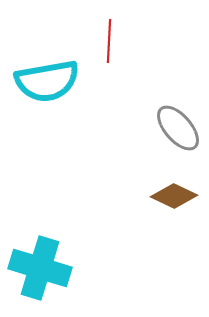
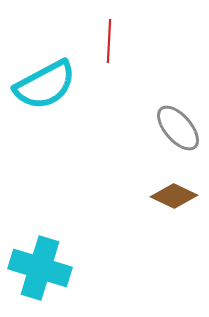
cyan semicircle: moved 2 px left, 4 px down; rotated 18 degrees counterclockwise
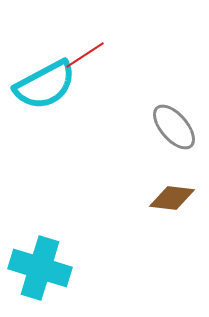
red line: moved 24 px left, 14 px down; rotated 54 degrees clockwise
gray ellipse: moved 4 px left, 1 px up
brown diamond: moved 2 px left, 2 px down; rotated 18 degrees counterclockwise
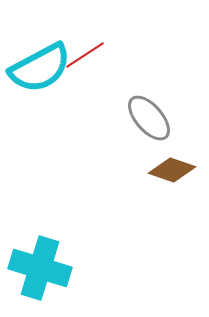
cyan semicircle: moved 5 px left, 17 px up
gray ellipse: moved 25 px left, 9 px up
brown diamond: moved 28 px up; rotated 12 degrees clockwise
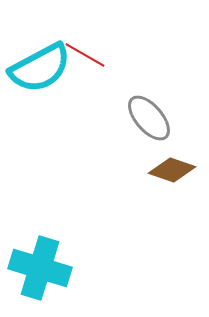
red line: rotated 63 degrees clockwise
